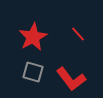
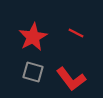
red line: moved 2 px left, 1 px up; rotated 21 degrees counterclockwise
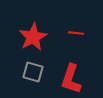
red line: rotated 21 degrees counterclockwise
red L-shape: rotated 56 degrees clockwise
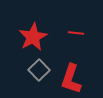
gray square: moved 6 px right, 2 px up; rotated 30 degrees clockwise
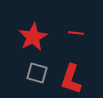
gray square: moved 2 px left, 3 px down; rotated 30 degrees counterclockwise
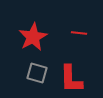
red line: moved 3 px right
red L-shape: rotated 20 degrees counterclockwise
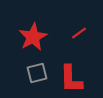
red line: rotated 42 degrees counterclockwise
gray square: rotated 30 degrees counterclockwise
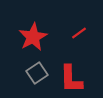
gray square: rotated 20 degrees counterclockwise
